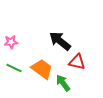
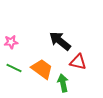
red triangle: moved 1 px right
green arrow: rotated 24 degrees clockwise
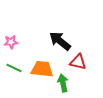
orange trapezoid: rotated 30 degrees counterclockwise
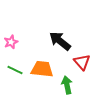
pink star: rotated 16 degrees counterclockwise
red triangle: moved 4 px right; rotated 36 degrees clockwise
green line: moved 1 px right, 2 px down
green arrow: moved 4 px right, 2 px down
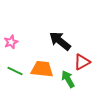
red triangle: rotated 42 degrees clockwise
green line: moved 1 px down
green arrow: moved 1 px right, 6 px up; rotated 18 degrees counterclockwise
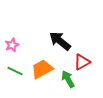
pink star: moved 1 px right, 3 px down
orange trapezoid: rotated 35 degrees counterclockwise
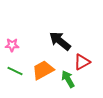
pink star: rotated 24 degrees clockwise
orange trapezoid: moved 1 px right, 1 px down
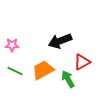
black arrow: rotated 60 degrees counterclockwise
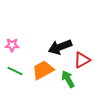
black arrow: moved 6 px down
red triangle: moved 2 px up
